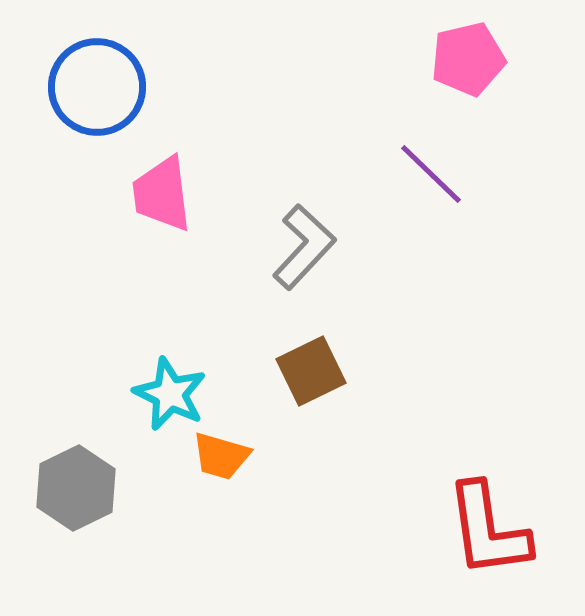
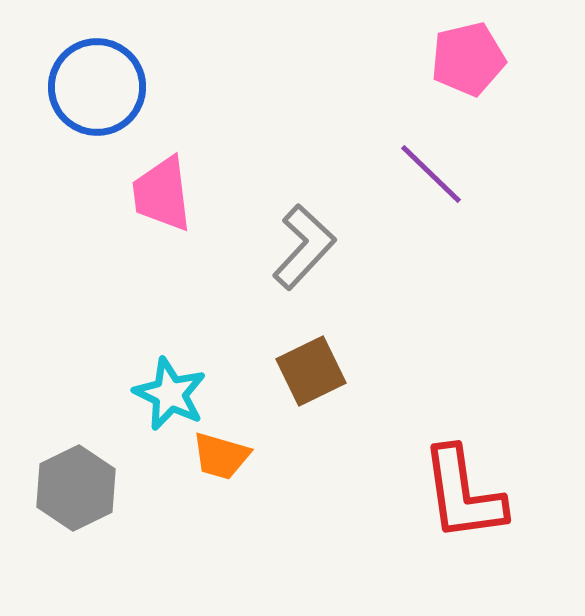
red L-shape: moved 25 px left, 36 px up
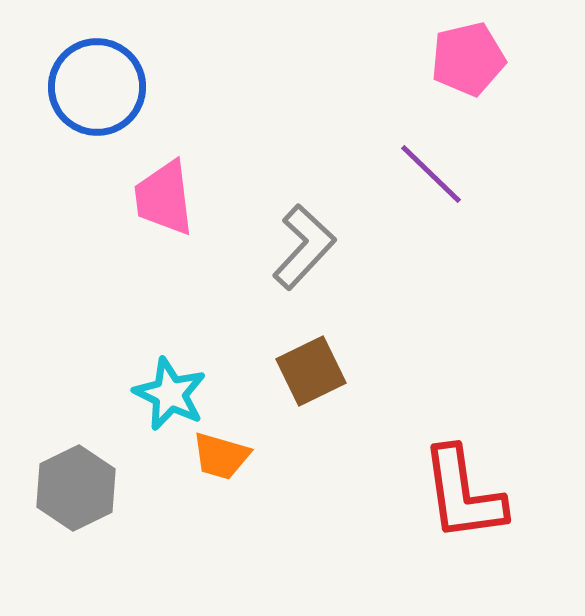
pink trapezoid: moved 2 px right, 4 px down
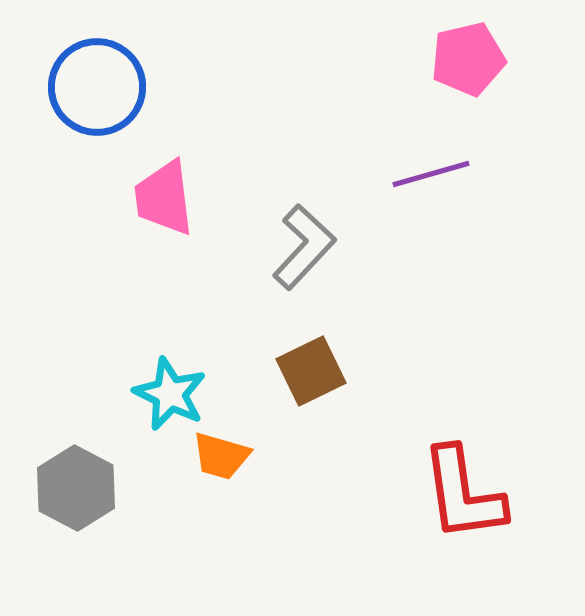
purple line: rotated 60 degrees counterclockwise
gray hexagon: rotated 6 degrees counterclockwise
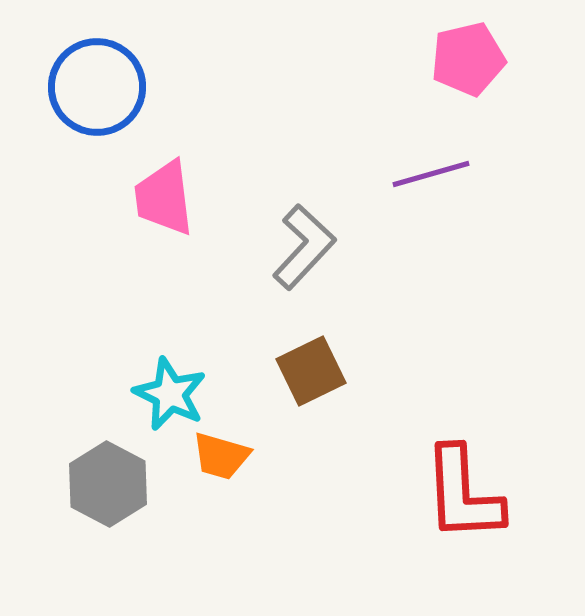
gray hexagon: moved 32 px right, 4 px up
red L-shape: rotated 5 degrees clockwise
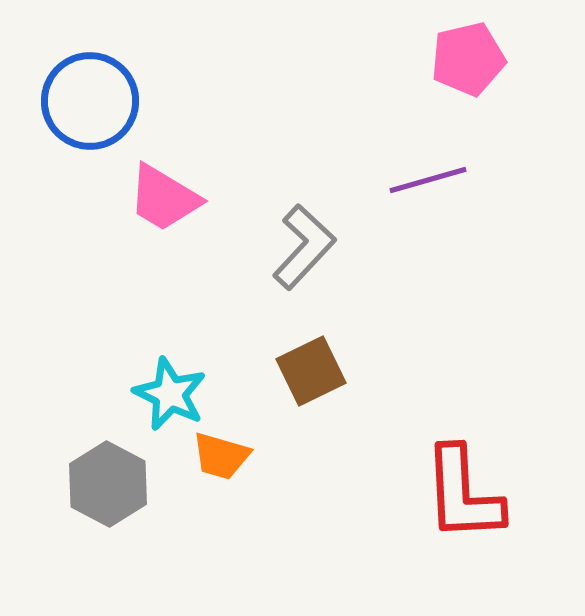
blue circle: moved 7 px left, 14 px down
purple line: moved 3 px left, 6 px down
pink trapezoid: rotated 52 degrees counterclockwise
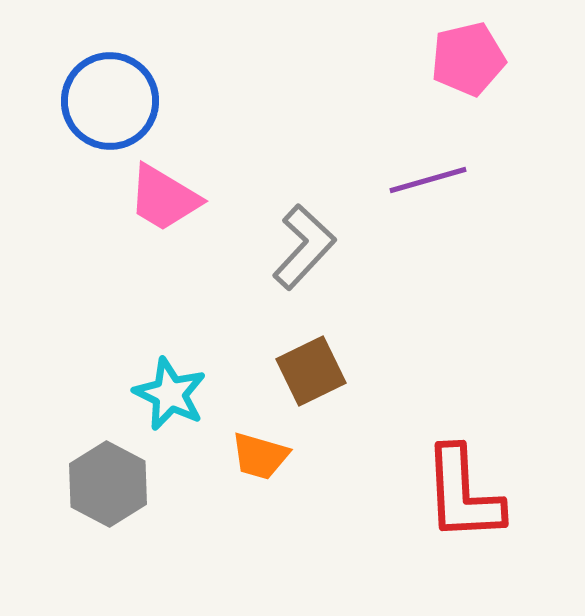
blue circle: moved 20 px right
orange trapezoid: moved 39 px right
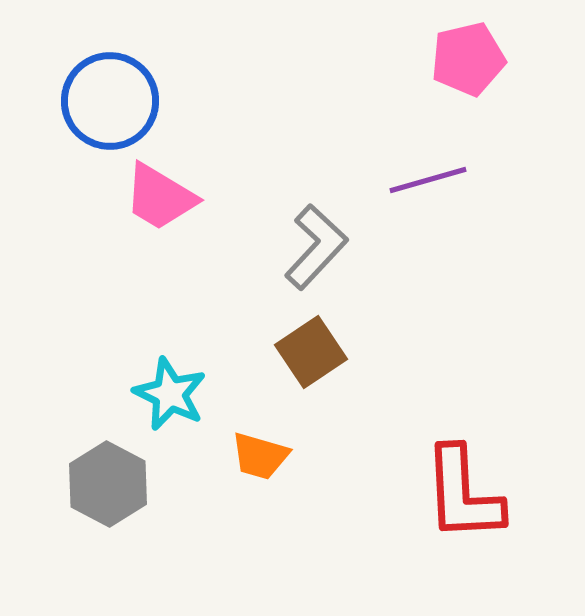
pink trapezoid: moved 4 px left, 1 px up
gray L-shape: moved 12 px right
brown square: moved 19 px up; rotated 8 degrees counterclockwise
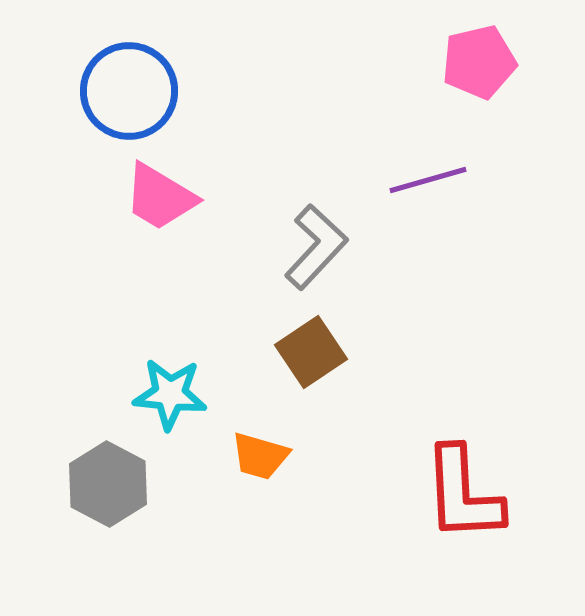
pink pentagon: moved 11 px right, 3 px down
blue circle: moved 19 px right, 10 px up
cyan star: rotated 20 degrees counterclockwise
